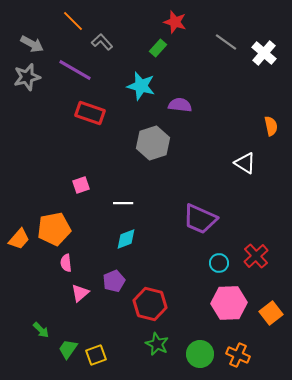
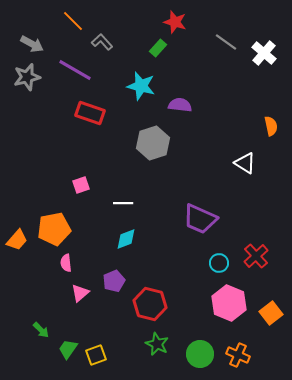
orange trapezoid: moved 2 px left, 1 px down
pink hexagon: rotated 24 degrees clockwise
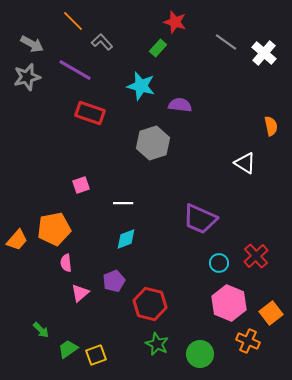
green trapezoid: rotated 20 degrees clockwise
orange cross: moved 10 px right, 14 px up
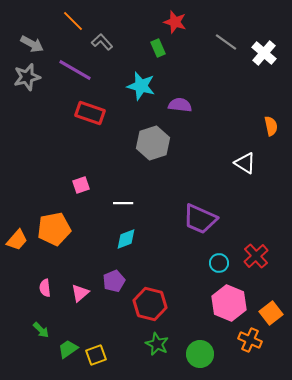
green rectangle: rotated 66 degrees counterclockwise
pink semicircle: moved 21 px left, 25 px down
orange cross: moved 2 px right, 1 px up
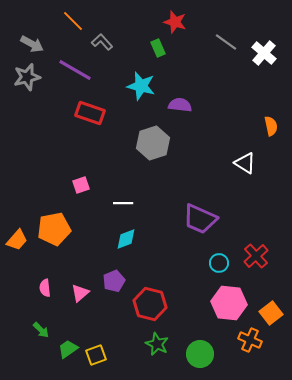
pink hexagon: rotated 16 degrees counterclockwise
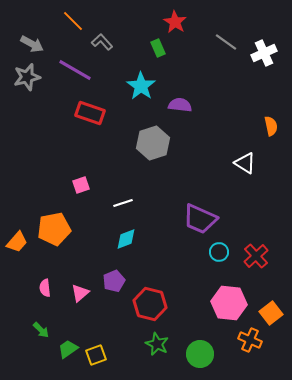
red star: rotated 15 degrees clockwise
white cross: rotated 25 degrees clockwise
cyan star: rotated 20 degrees clockwise
white line: rotated 18 degrees counterclockwise
orange trapezoid: moved 2 px down
cyan circle: moved 11 px up
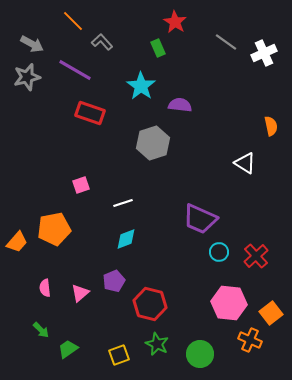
yellow square: moved 23 px right
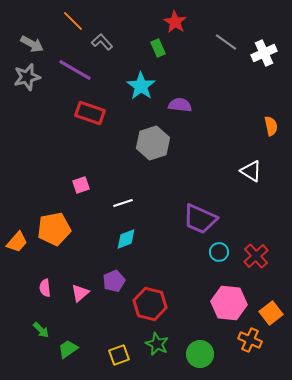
white triangle: moved 6 px right, 8 px down
